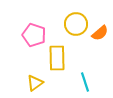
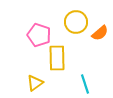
yellow circle: moved 2 px up
pink pentagon: moved 5 px right
cyan line: moved 2 px down
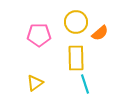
pink pentagon: rotated 20 degrees counterclockwise
yellow rectangle: moved 19 px right
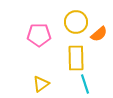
orange semicircle: moved 1 px left, 1 px down
yellow triangle: moved 6 px right, 1 px down
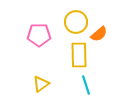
yellow rectangle: moved 3 px right, 3 px up
cyan line: moved 1 px right, 1 px down
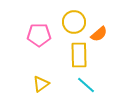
yellow circle: moved 2 px left
cyan line: rotated 30 degrees counterclockwise
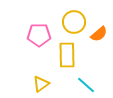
yellow rectangle: moved 12 px left
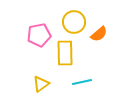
pink pentagon: rotated 10 degrees counterclockwise
yellow rectangle: moved 2 px left, 2 px up
cyan line: moved 4 px left, 3 px up; rotated 54 degrees counterclockwise
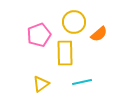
pink pentagon: rotated 10 degrees counterclockwise
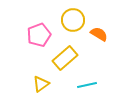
yellow circle: moved 1 px left, 2 px up
orange semicircle: rotated 108 degrees counterclockwise
yellow rectangle: moved 5 px down; rotated 50 degrees clockwise
cyan line: moved 5 px right, 3 px down
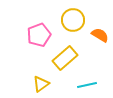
orange semicircle: moved 1 px right, 1 px down
